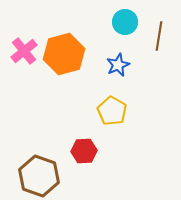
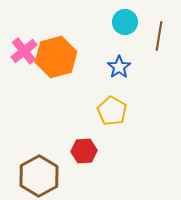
orange hexagon: moved 8 px left, 3 px down
blue star: moved 1 px right, 2 px down; rotated 10 degrees counterclockwise
brown hexagon: rotated 12 degrees clockwise
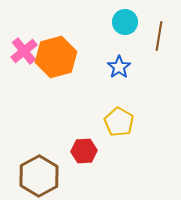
yellow pentagon: moved 7 px right, 11 px down
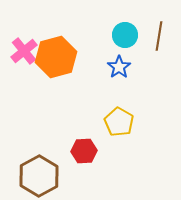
cyan circle: moved 13 px down
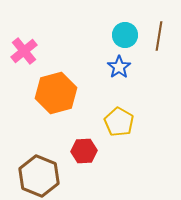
orange hexagon: moved 36 px down
brown hexagon: rotated 9 degrees counterclockwise
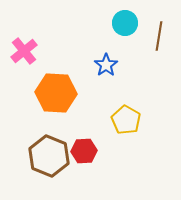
cyan circle: moved 12 px up
blue star: moved 13 px left, 2 px up
orange hexagon: rotated 18 degrees clockwise
yellow pentagon: moved 7 px right, 2 px up
brown hexagon: moved 10 px right, 20 px up
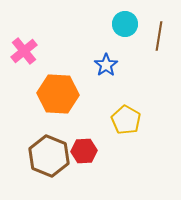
cyan circle: moved 1 px down
orange hexagon: moved 2 px right, 1 px down
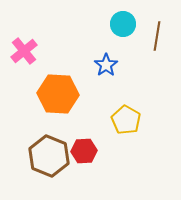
cyan circle: moved 2 px left
brown line: moved 2 px left
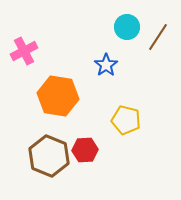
cyan circle: moved 4 px right, 3 px down
brown line: moved 1 px right, 1 px down; rotated 24 degrees clockwise
pink cross: rotated 12 degrees clockwise
orange hexagon: moved 2 px down; rotated 6 degrees clockwise
yellow pentagon: rotated 16 degrees counterclockwise
red hexagon: moved 1 px right, 1 px up
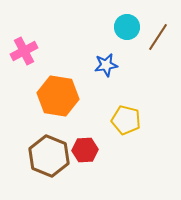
blue star: rotated 25 degrees clockwise
